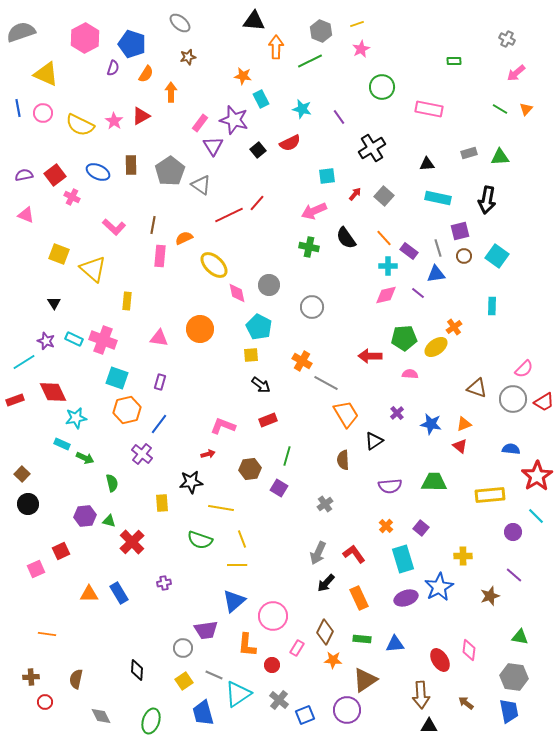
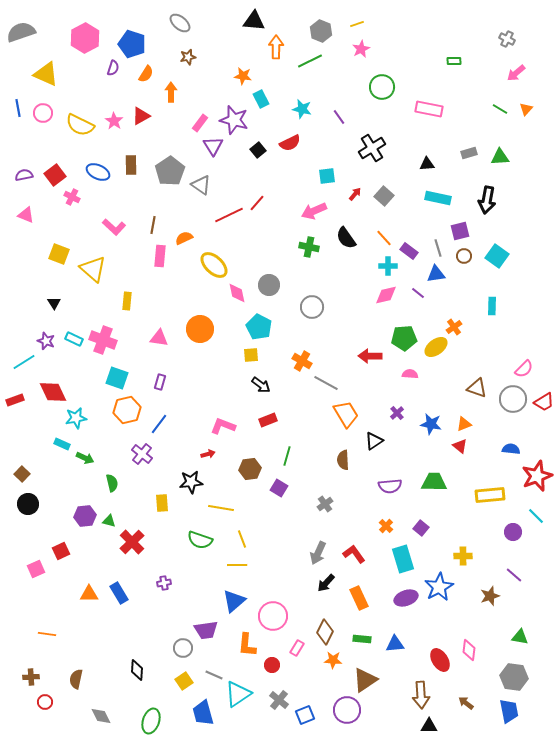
red star at (537, 476): rotated 12 degrees clockwise
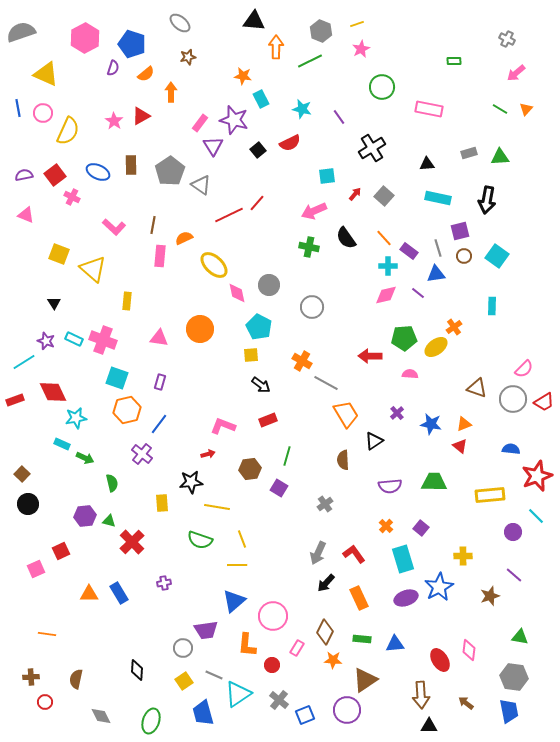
orange semicircle at (146, 74): rotated 18 degrees clockwise
yellow semicircle at (80, 125): moved 12 px left, 6 px down; rotated 92 degrees counterclockwise
yellow line at (221, 508): moved 4 px left, 1 px up
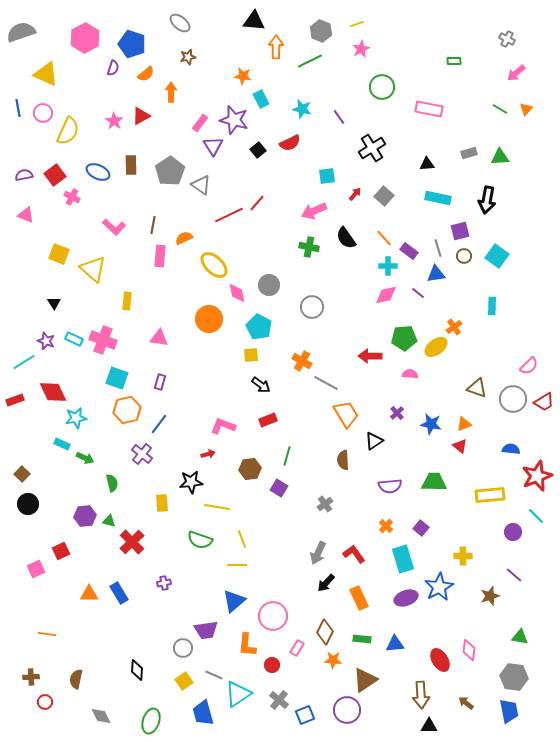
orange circle at (200, 329): moved 9 px right, 10 px up
pink semicircle at (524, 369): moved 5 px right, 3 px up
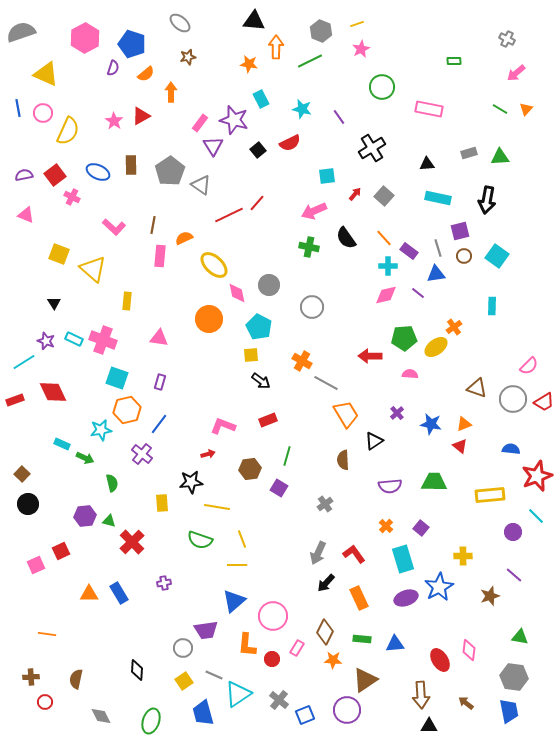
orange star at (243, 76): moved 6 px right, 12 px up
black arrow at (261, 385): moved 4 px up
cyan star at (76, 418): moved 25 px right, 12 px down
pink square at (36, 569): moved 4 px up
red circle at (272, 665): moved 6 px up
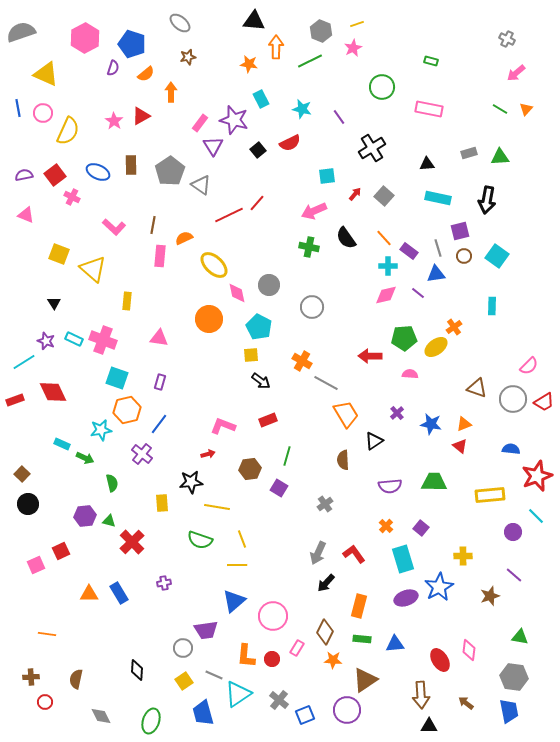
pink star at (361, 49): moved 8 px left, 1 px up
green rectangle at (454, 61): moved 23 px left; rotated 16 degrees clockwise
orange rectangle at (359, 598): moved 8 px down; rotated 40 degrees clockwise
orange L-shape at (247, 645): moved 1 px left, 11 px down
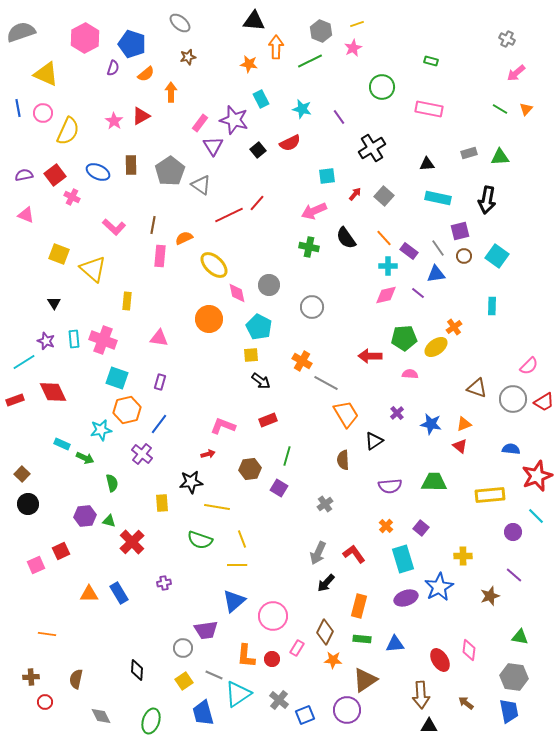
gray line at (438, 248): rotated 18 degrees counterclockwise
cyan rectangle at (74, 339): rotated 60 degrees clockwise
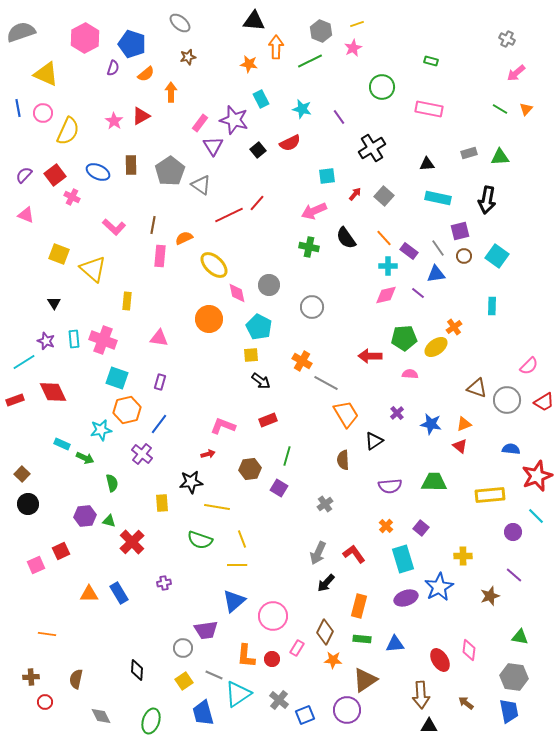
purple semicircle at (24, 175): rotated 36 degrees counterclockwise
gray circle at (513, 399): moved 6 px left, 1 px down
